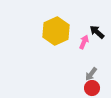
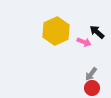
pink arrow: rotated 88 degrees clockwise
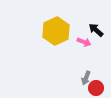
black arrow: moved 1 px left, 2 px up
gray arrow: moved 5 px left, 4 px down; rotated 16 degrees counterclockwise
red circle: moved 4 px right
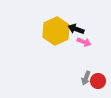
black arrow: moved 20 px left, 1 px up; rotated 21 degrees counterclockwise
red circle: moved 2 px right, 7 px up
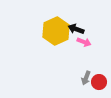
red circle: moved 1 px right, 1 px down
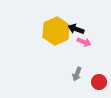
gray arrow: moved 9 px left, 4 px up
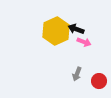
red circle: moved 1 px up
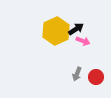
black arrow: rotated 126 degrees clockwise
pink arrow: moved 1 px left, 1 px up
red circle: moved 3 px left, 4 px up
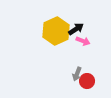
red circle: moved 9 px left, 4 px down
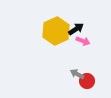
gray arrow: rotated 96 degrees clockwise
